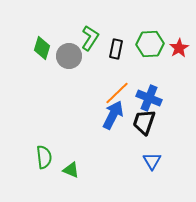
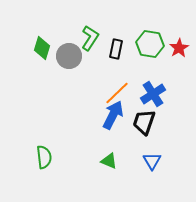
green hexagon: rotated 12 degrees clockwise
blue cross: moved 4 px right, 4 px up; rotated 35 degrees clockwise
green triangle: moved 38 px right, 9 px up
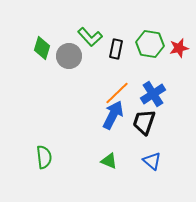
green L-shape: moved 1 px up; rotated 105 degrees clockwise
red star: rotated 18 degrees clockwise
blue triangle: rotated 18 degrees counterclockwise
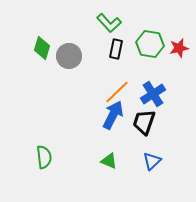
green L-shape: moved 19 px right, 14 px up
orange line: moved 1 px up
blue triangle: rotated 36 degrees clockwise
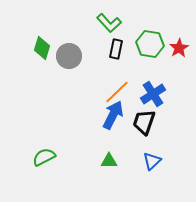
red star: rotated 18 degrees counterclockwise
green semicircle: rotated 110 degrees counterclockwise
green triangle: rotated 24 degrees counterclockwise
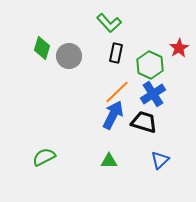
green hexagon: moved 21 px down; rotated 16 degrees clockwise
black rectangle: moved 4 px down
black trapezoid: rotated 88 degrees clockwise
blue triangle: moved 8 px right, 1 px up
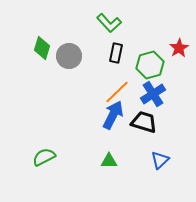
green hexagon: rotated 20 degrees clockwise
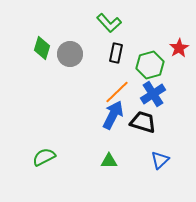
gray circle: moved 1 px right, 2 px up
black trapezoid: moved 1 px left
